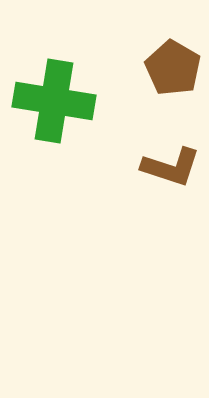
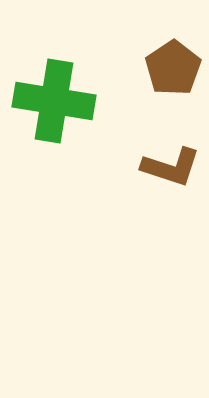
brown pentagon: rotated 8 degrees clockwise
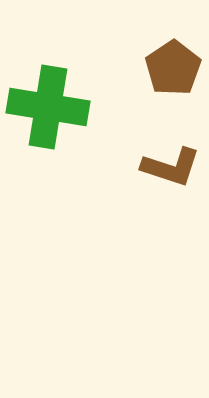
green cross: moved 6 px left, 6 px down
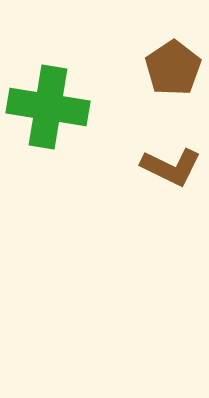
brown L-shape: rotated 8 degrees clockwise
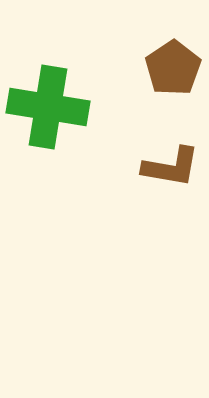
brown L-shape: rotated 16 degrees counterclockwise
